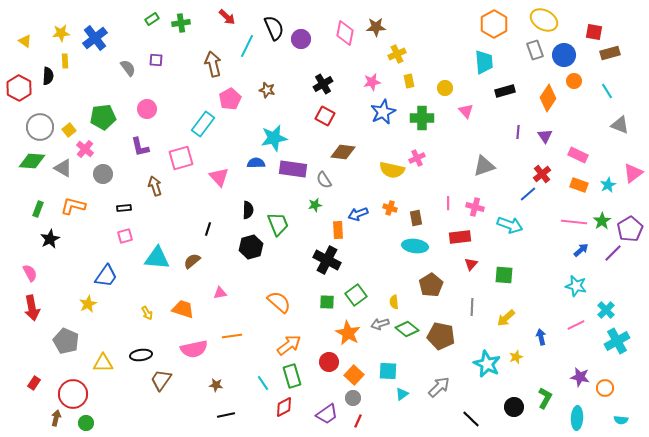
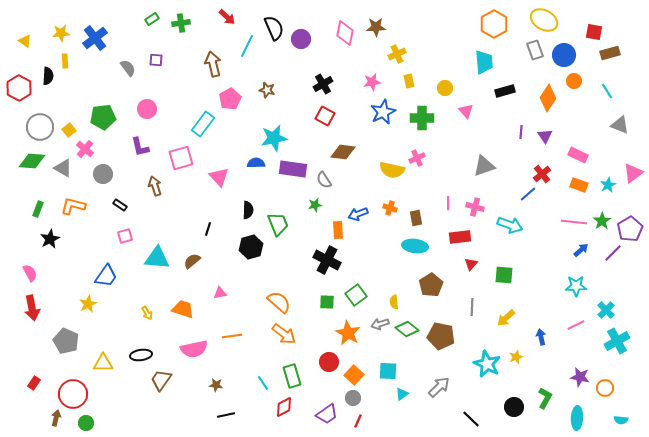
purple line at (518, 132): moved 3 px right
black rectangle at (124, 208): moved 4 px left, 3 px up; rotated 40 degrees clockwise
cyan star at (576, 286): rotated 15 degrees counterclockwise
orange arrow at (289, 345): moved 5 px left, 11 px up; rotated 75 degrees clockwise
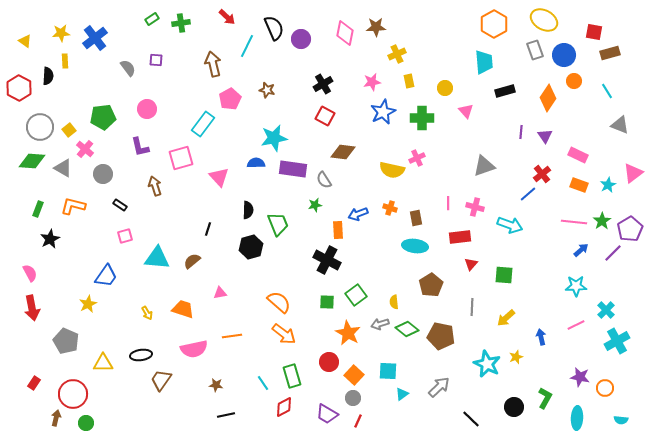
purple trapezoid at (327, 414): rotated 65 degrees clockwise
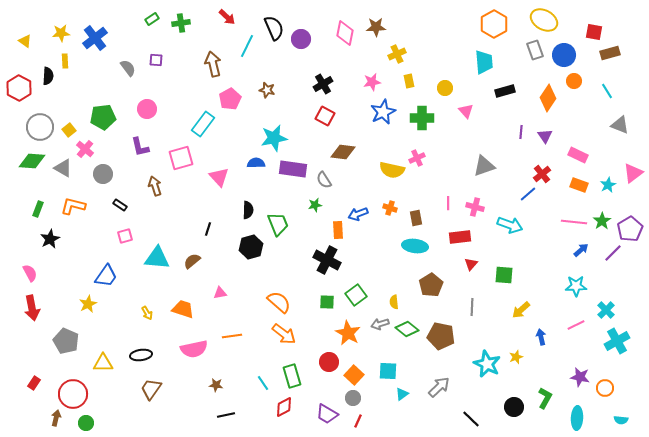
yellow arrow at (506, 318): moved 15 px right, 8 px up
brown trapezoid at (161, 380): moved 10 px left, 9 px down
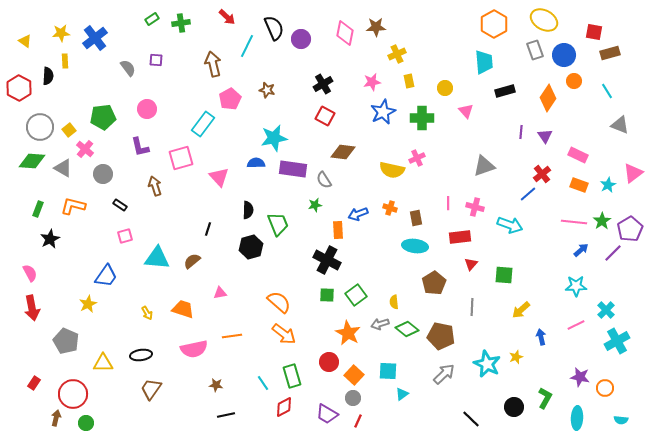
brown pentagon at (431, 285): moved 3 px right, 2 px up
green square at (327, 302): moved 7 px up
gray arrow at (439, 387): moved 5 px right, 13 px up
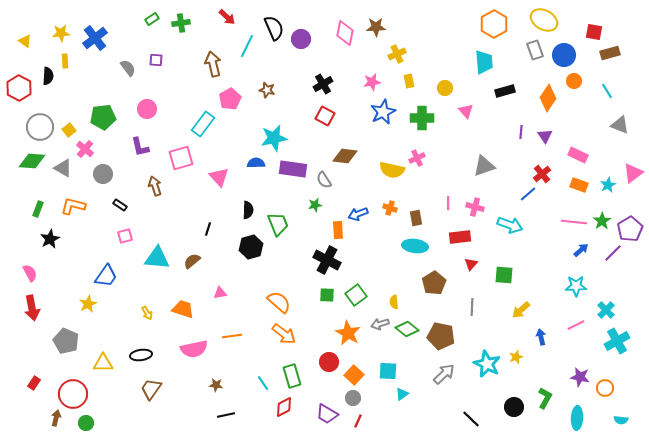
brown diamond at (343, 152): moved 2 px right, 4 px down
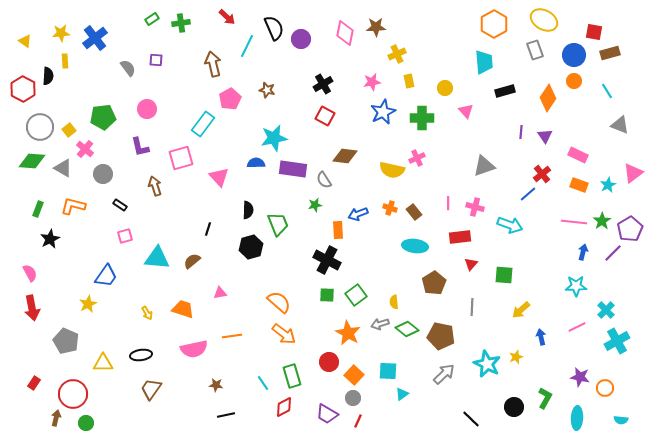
blue circle at (564, 55): moved 10 px right
red hexagon at (19, 88): moved 4 px right, 1 px down
brown rectangle at (416, 218): moved 2 px left, 6 px up; rotated 28 degrees counterclockwise
blue arrow at (581, 250): moved 2 px right, 2 px down; rotated 35 degrees counterclockwise
pink line at (576, 325): moved 1 px right, 2 px down
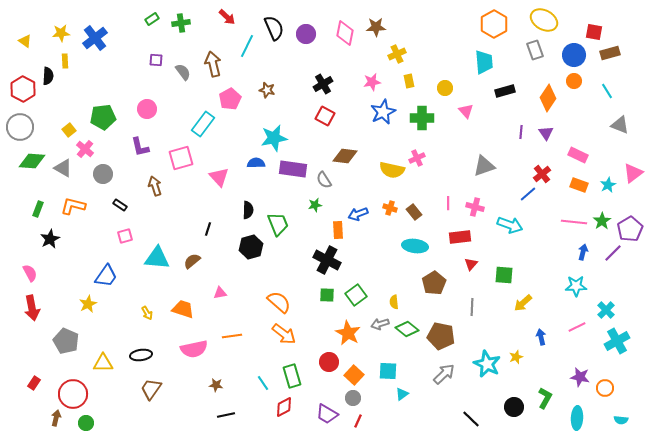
purple circle at (301, 39): moved 5 px right, 5 px up
gray semicircle at (128, 68): moved 55 px right, 4 px down
gray circle at (40, 127): moved 20 px left
purple triangle at (545, 136): moved 1 px right, 3 px up
yellow arrow at (521, 310): moved 2 px right, 7 px up
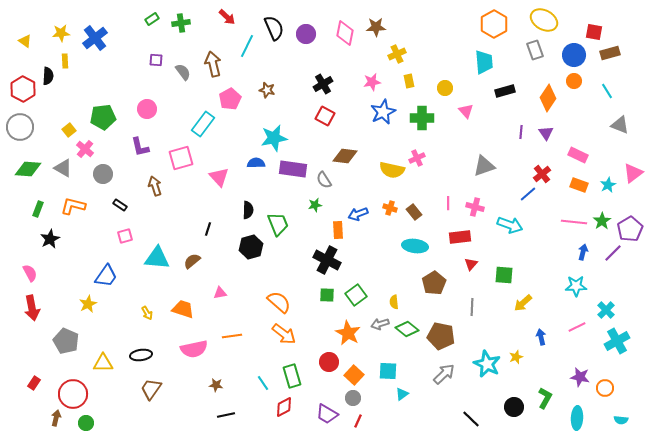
green diamond at (32, 161): moved 4 px left, 8 px down
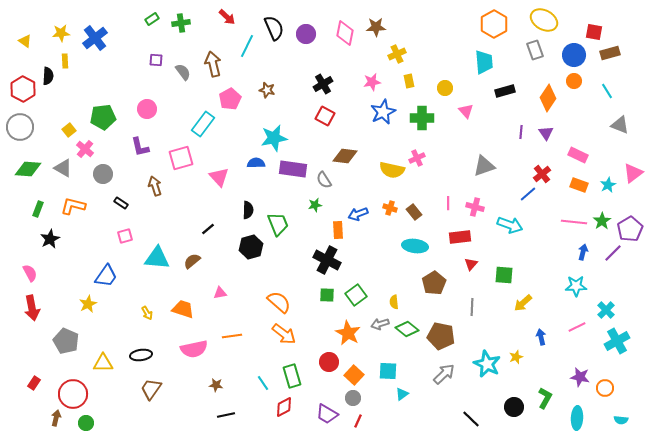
black rectangle at (120, 205): moved 1 px right, 2 px up
black line at (208, 229): rotated 32 degrees clockwise
